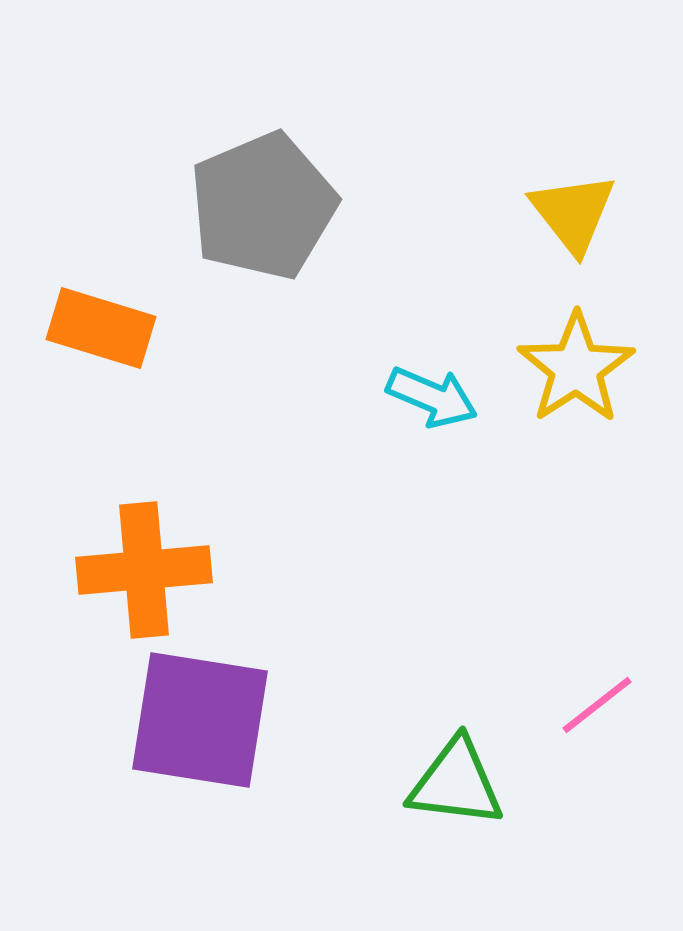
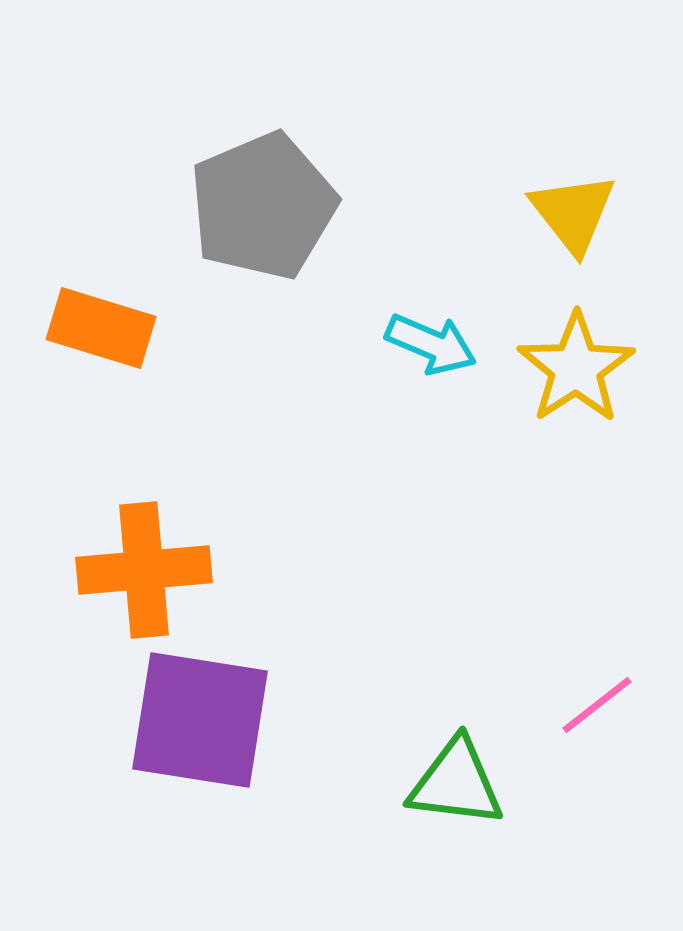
cyan arrow: moved 1 px left, 53 px up
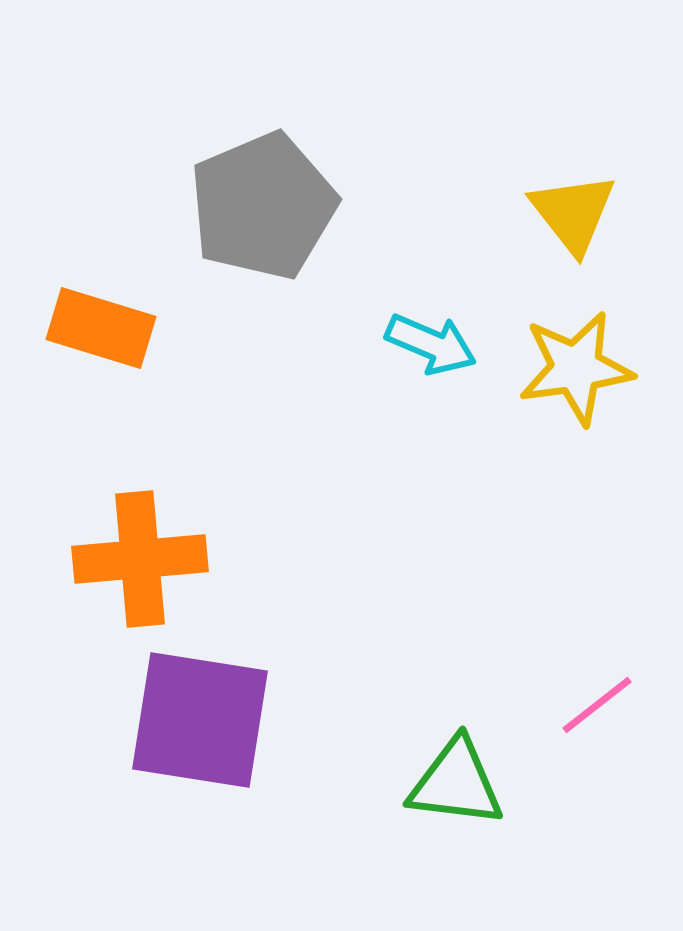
yellow star: rotated 25 degrees clockwise
orange cross: moved 4 px left, 11 px up
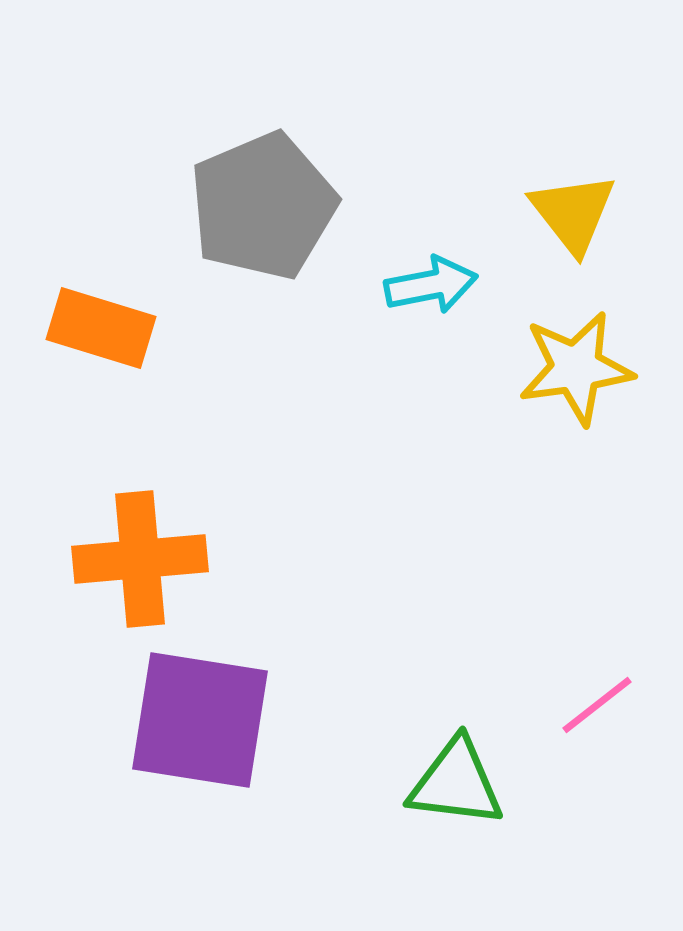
cyan arrow: moved 59 px up; rotated 34 degrees counterclockwise
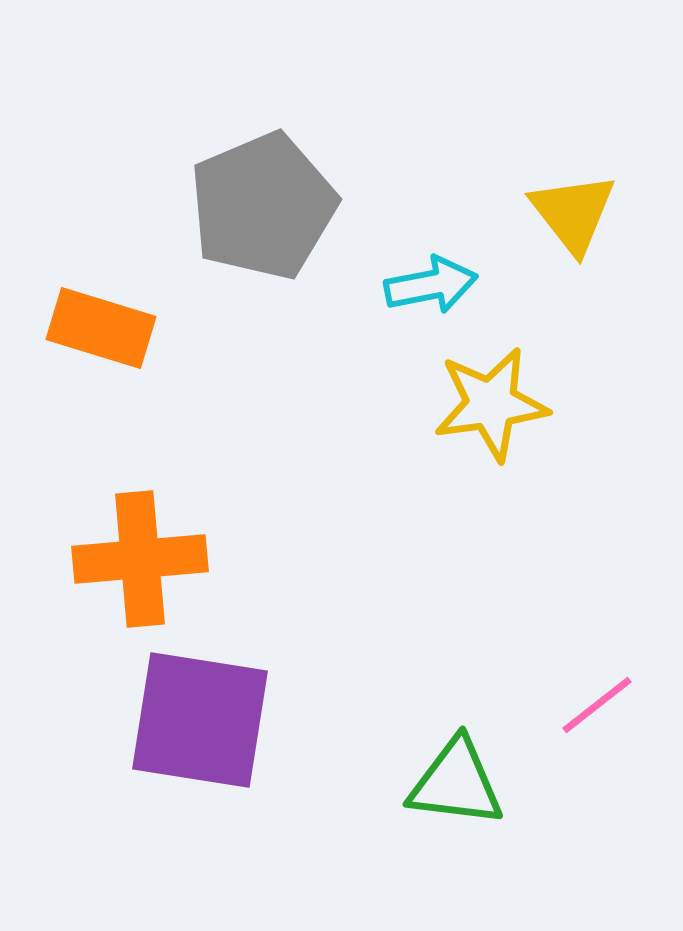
yellow star: moved 85 px left, 36 px down
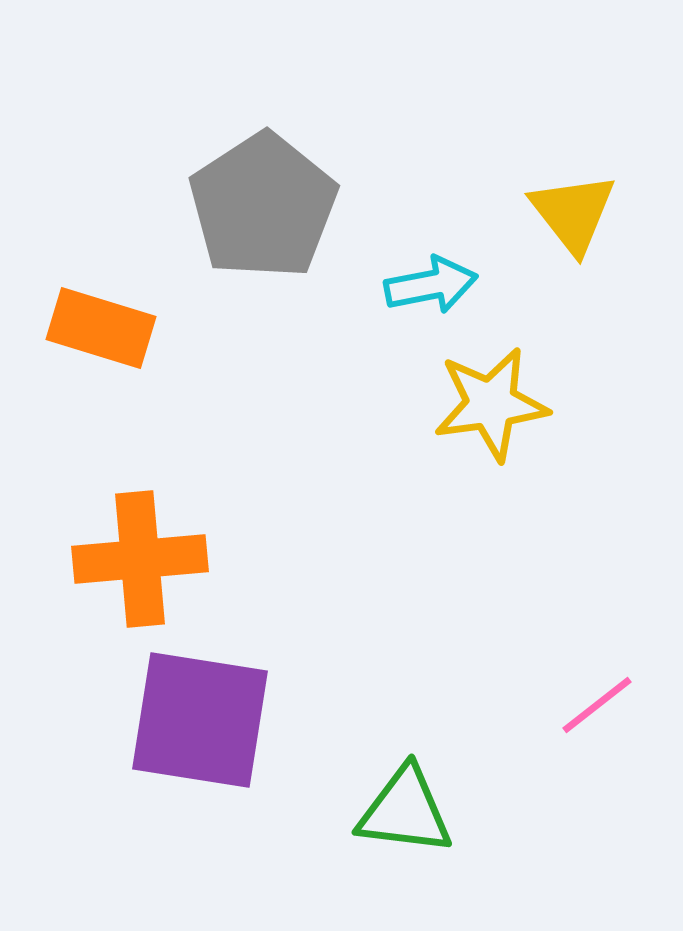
gray pentagon: rotated 10 degrees counterclockwise
green triangle: moved 51 px left, 28 px down
